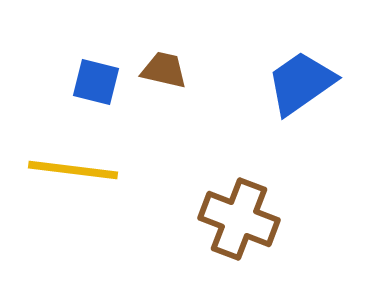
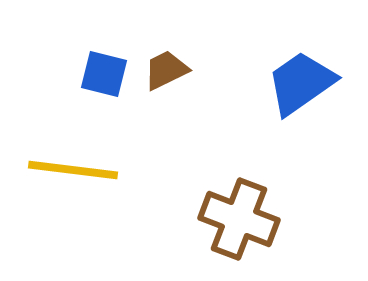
brown trapezoid: moved 2 px right; rotated 39 degrees counterclockwise
blue square: moved 8 px right, 8 px up
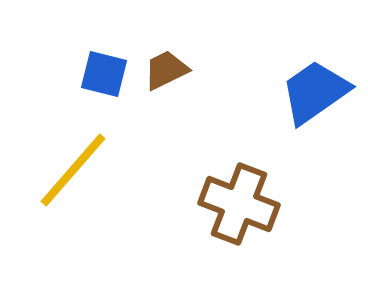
blue trapezoid: moved 14 px right, 9 px down
yellow line: rotated 56 degrees counterclockwise
brown cross: moved 15 px up
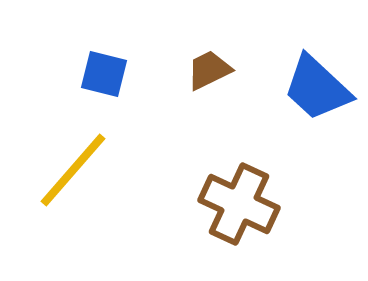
brown trapezoid: moved 43 px right
blue trapezoid: moved 2 px right, 4 px up; rotated 102 degrees counterclockwise
brown cross: rotated 4 degrees clockwise
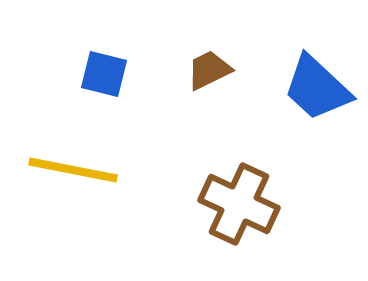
yellow line: rotated 60 degrees clockwise
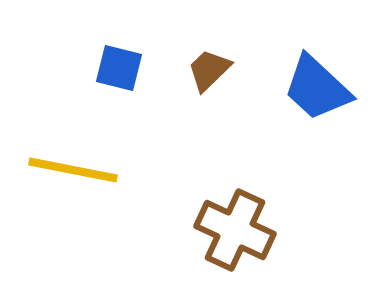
brown trapezoid: rotated 18 degrees counterclockwise
blue square: moved 15 px right, 6 px up
brown cross: moved 4 px left, 26 px down
